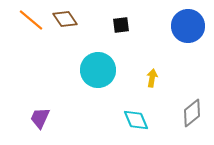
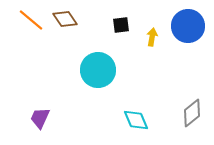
yellow arrow: moved 41 px up
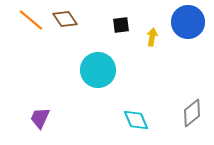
blue circle: moved 4 px up
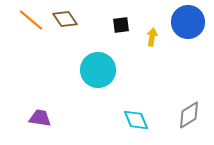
gray diamond: moved 3 px left, 2 px down; rotated 8 degrees clockwise
purple trapezoid: rotated 75 degrees clockwise
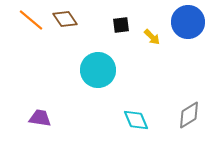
yellow arrow: rotated 126 degrees clockwise
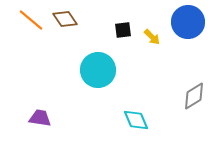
black square: moved 2 px right, 5 px down
gray diamond: moved 5 px right, 19 px up
